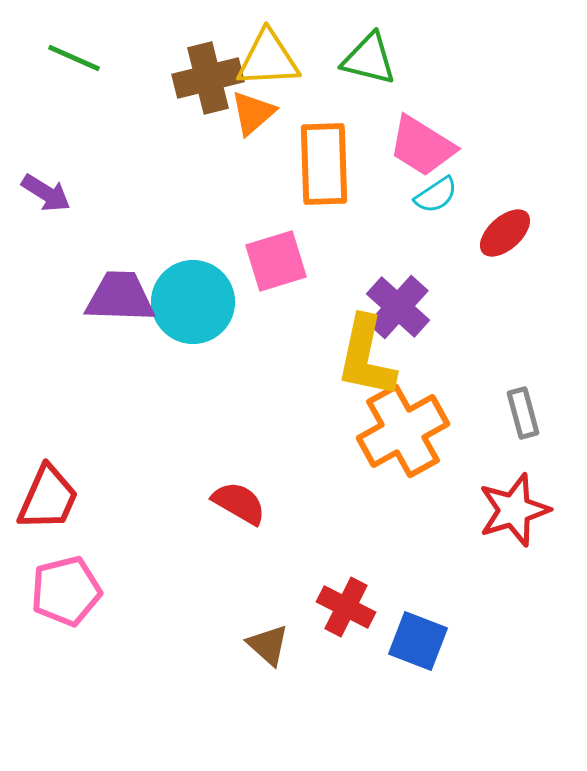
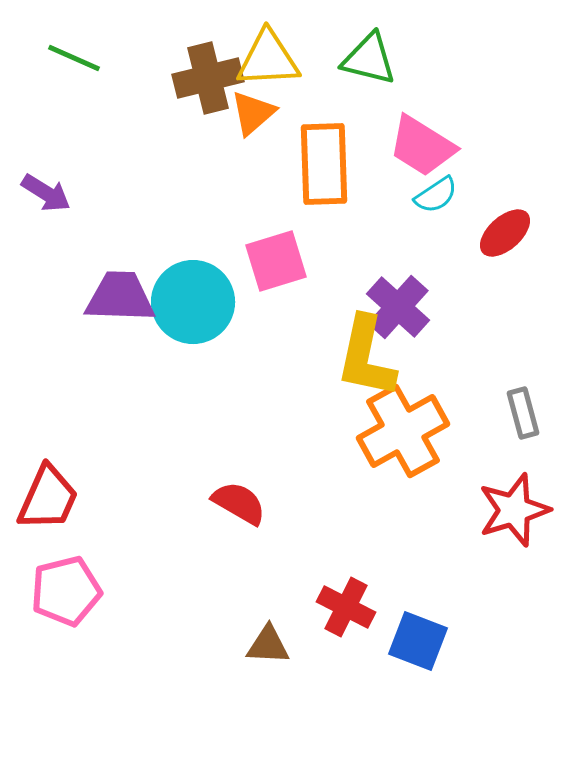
brown triangle: rotated 39 degrees counterclockwise
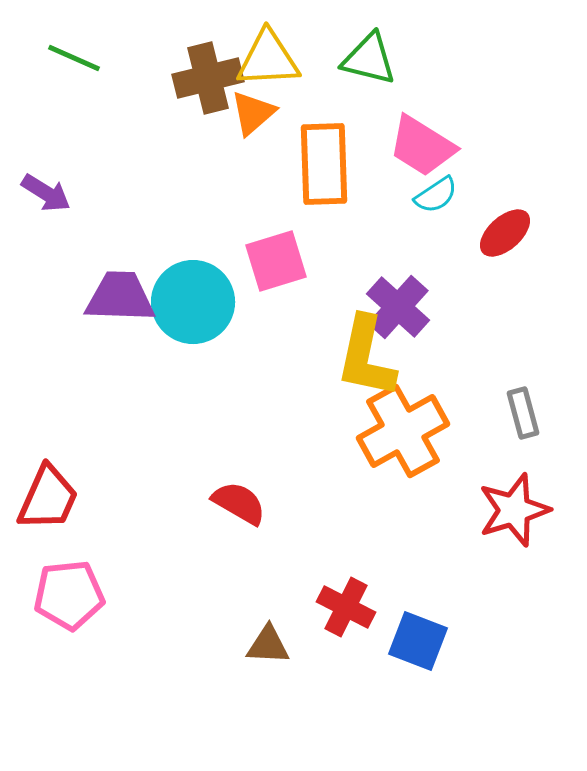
pink pentagon: moved 3 px right, 4 px down; rotated 8 degrees clockwise
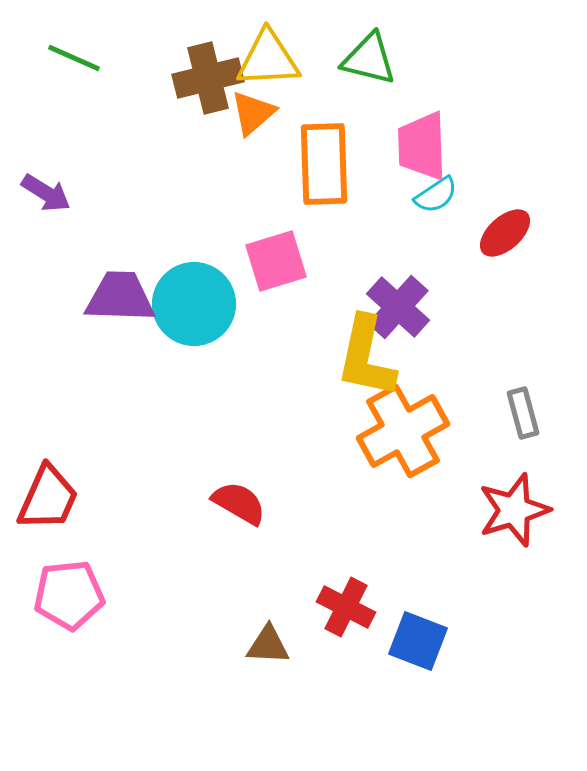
pink trapezoid: rotated 56 degrees clockwise
cyan circle: moved 1 px right, 2 px down
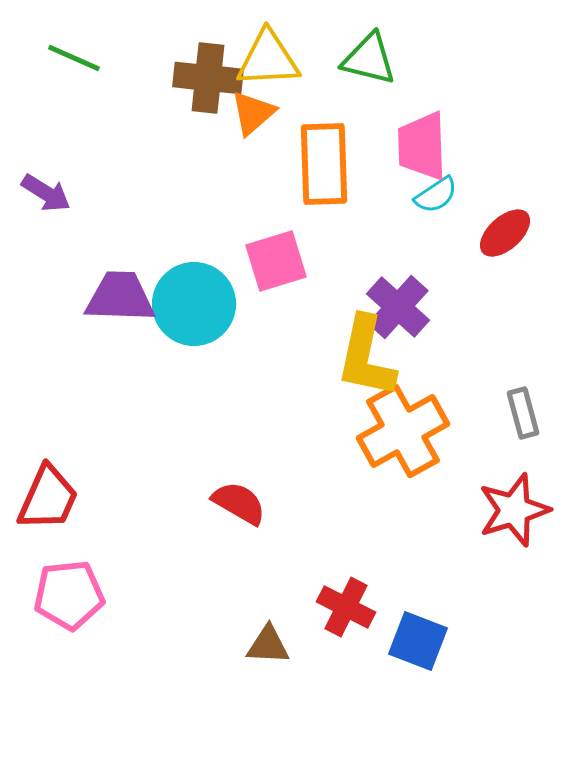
brown cross: rotated 20 degrees clockwise
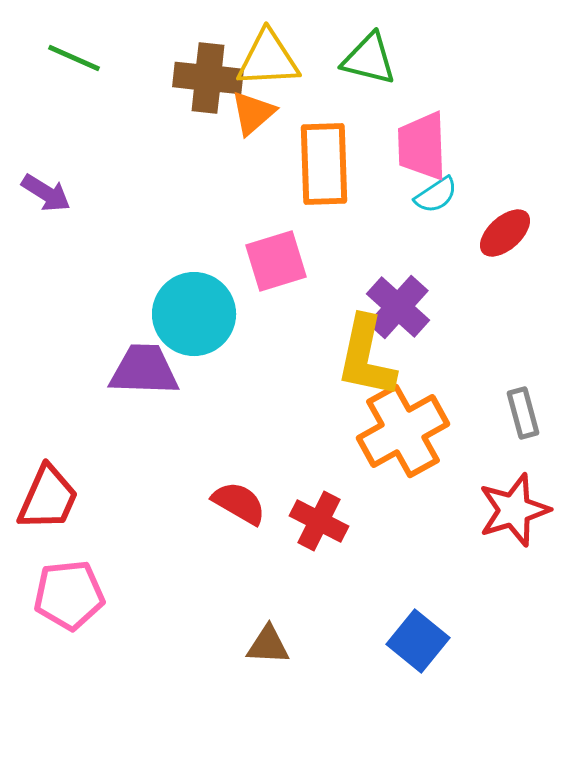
purple trapezoid: moved 24 px right, 73 px down
cyan circle: moved 10 px down
red cross: moved 27 px left, 86 px up
blue square: rotated 18 degrees clockwise
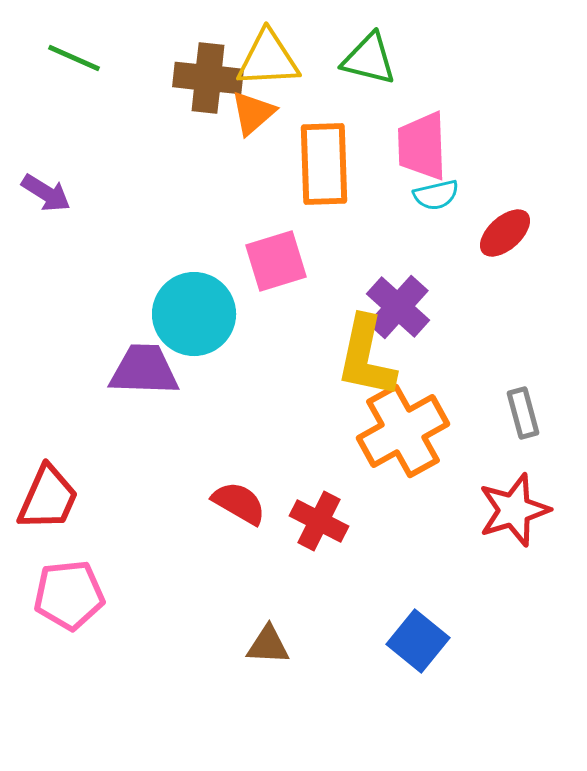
cyan semicircle: rotated 21 degrees clockwise
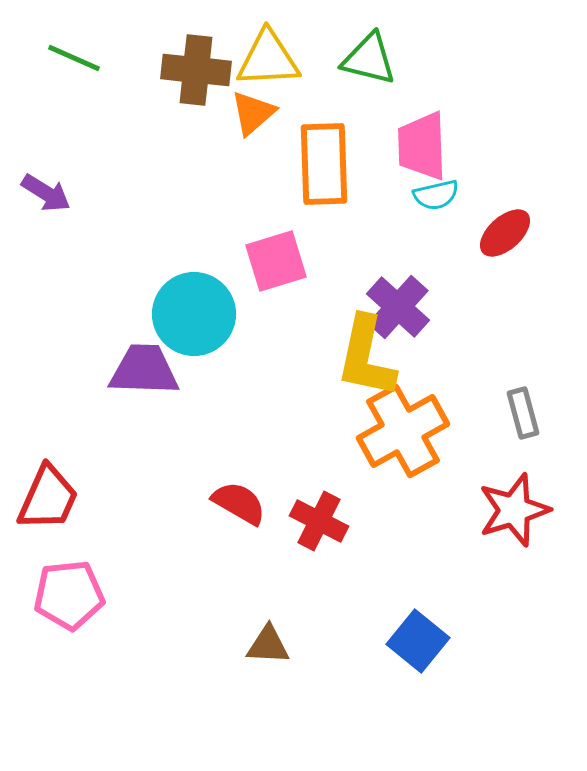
brown cross: moved 12 px left, 8 px up
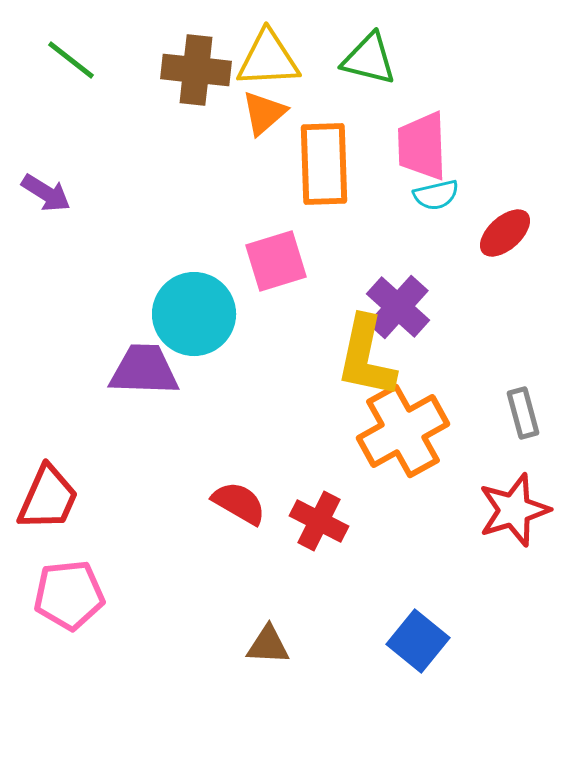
green line: moved 3 px left, 2 px down; rotated 14 degrees clockwise
orange triangle: moved 11 px right
